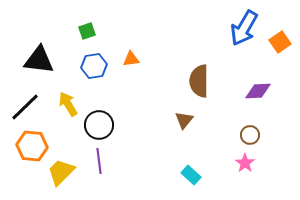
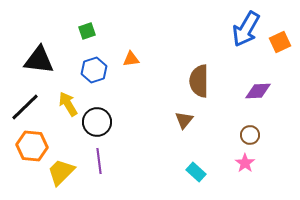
blue arrow: moved 2 px right, 1 px down
orange square: rotated 10 degrees clockwise
blue hexagon: moved 4 px down; rotated 10 degrees counterclockwise
black circle: moved 2 px left, 3 px up
cyan rectangle: moved 5 px right, 3 px up
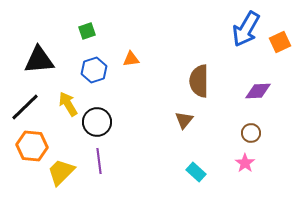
black triangle: rotated 12 degrees counterclockwise
brown circle: moved 1 px right, 2 px up
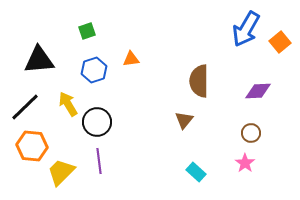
orange square: rotated 15 degrees counterclockwise
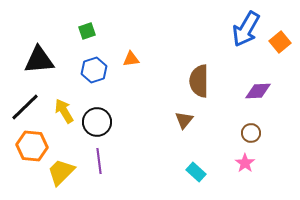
yellow arrow: moved 4 px left, 7 px down
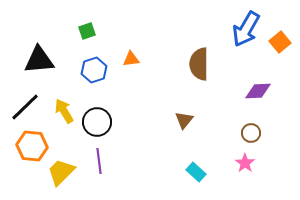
brown semicircle: moved 17 px up
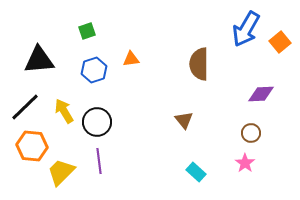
purple diamond: moved 3 px right, 3 px down
brown triangle: rotated 18 degrees counterclockwise
